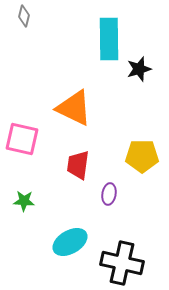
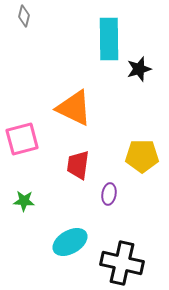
pink square: rotated 28 degrees counterclockwise
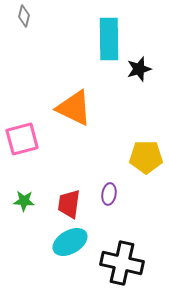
yellow pentagon: moved 4 px right, 1 px down
red trapezoid: moved 9 px left, 39 px down
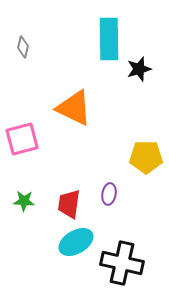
gray diamond: moved 1 px left, 31 px down
cyan ellipse: moved 6 px right
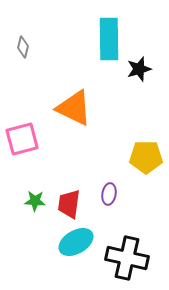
green star: moved 11 px right
black cross: moved 5 px right, 5 px up
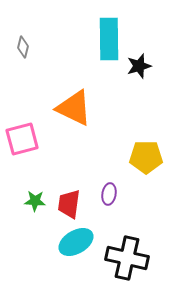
black star: moved 3 px up
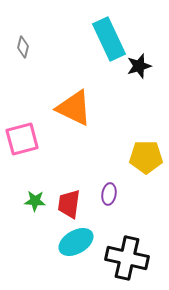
cyan rectangle: rotated 24 degrees counterclockwise
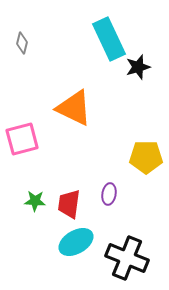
gray diamond: moved 1 px left, 4 px up
black star: moved 1 px left, 1 px down
black cross: rotated 9 degrees clockwise
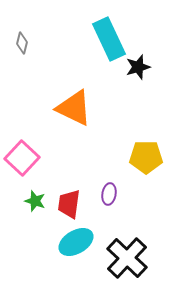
pink square: moved 19 px down; rotated 32 degrees counterclockwise
green star: rotated 15 degrees clockwise
black cross: rotated 21 degrees clockwise
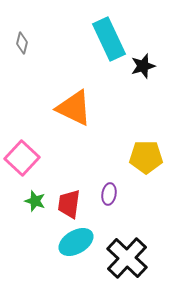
black star: moved 5 px right, 1 px up
